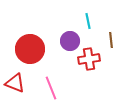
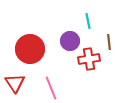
brown line: moved 2 px left, 2 px down
red triangle: rotated 35 degrees clockwise
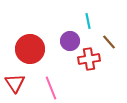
brown line: rotated 35 degrees counterclockwise
